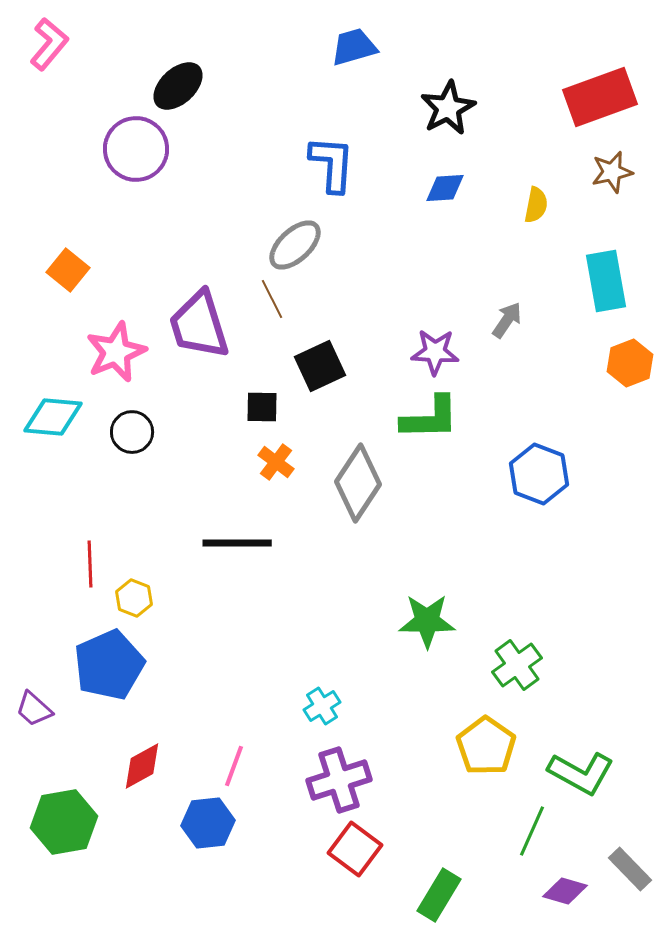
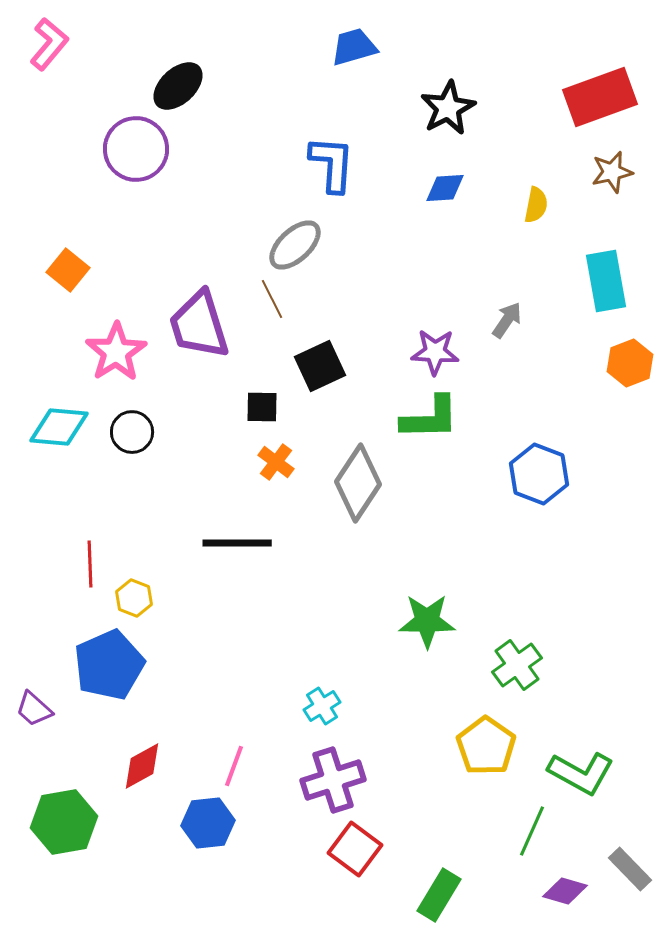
pink star at (116, 352): rotated 10 degrees counterclockwise
cyan diamond at (53, 417): moved 6 px right, 10 px down
purple cross at (339, 780): moved 6 px left
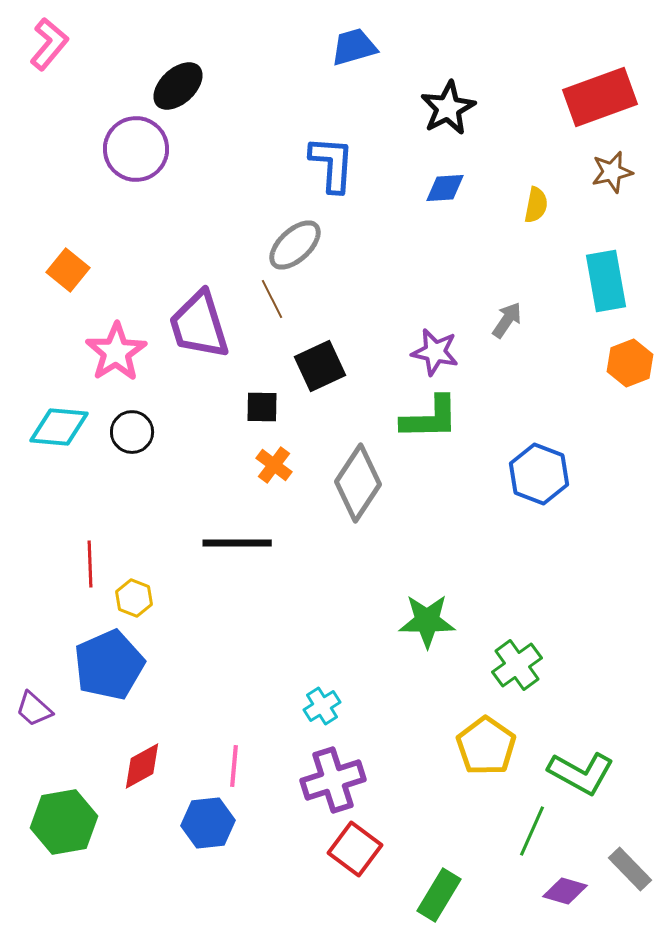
purple star at (435, 352): rotated 9 degrees clockwise
orange cross at (276, 462): moved 2 px left, 3 px down
pink line at (234, 766): rotated 15 degrees counterclockwise
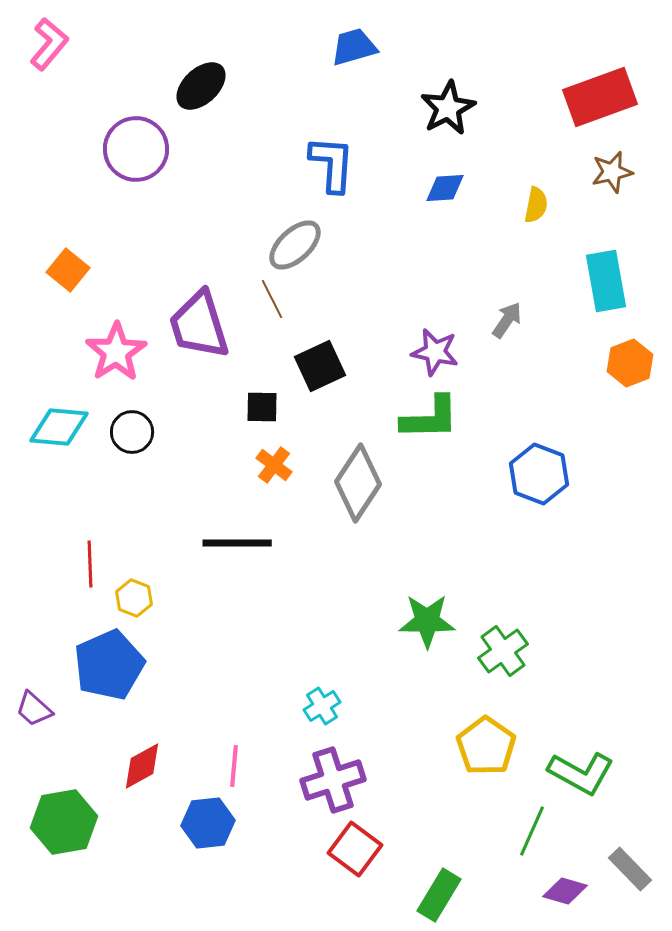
black ellipse at (178, 86): moved 23 px right
green cross at (517, 665): moved 14 px left, 14 px up
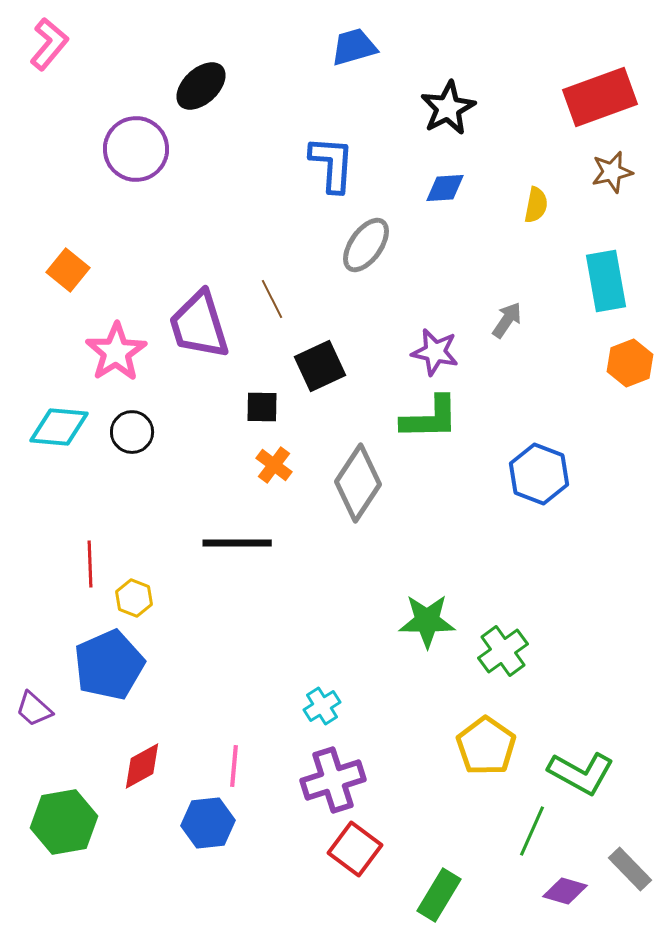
gray ellipse at (295, 245): moved 71 px right; rotated 12 degrees counterclockwise
